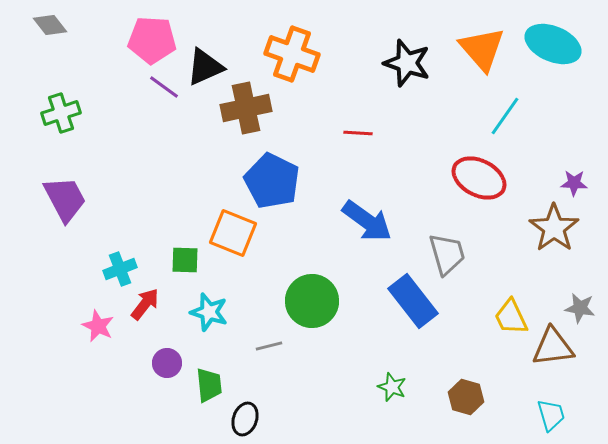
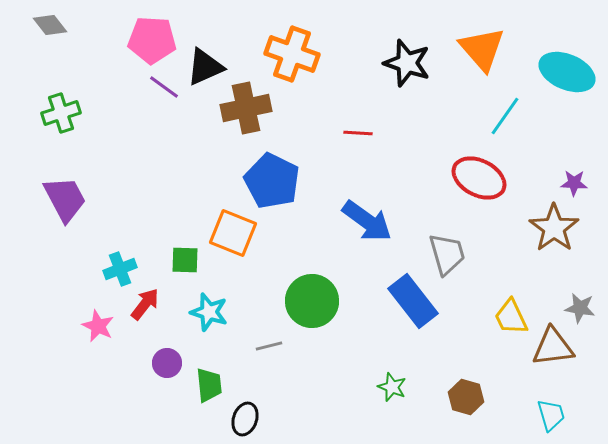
cyan ellipse: moved 14 px right, 28 px down
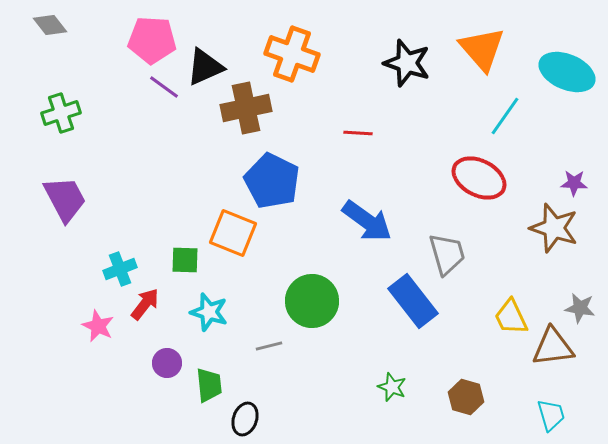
brown star: rotated 18 degrees counterclockwise
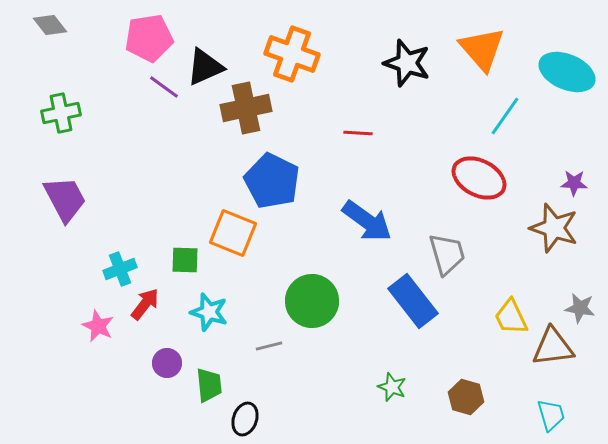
pink pentagon: moved 3 px left, 2 px up; rotated 12 degrees counterclockwise
green cross: rotated 6 degrees clockwise
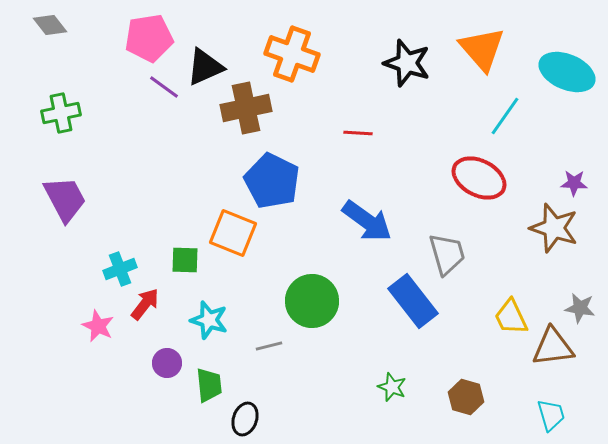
cyan star: moved 8 px down
